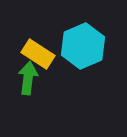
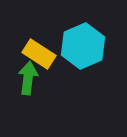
yellow rectangle: moved 1 px right
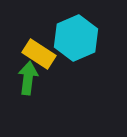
cyan hexagon: moved 7 px left, 8 px up
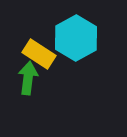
cyan hexagon: rotated 6 degrees counterclockwise
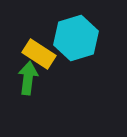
cyan hexagon: rotated 12 degrees clockwise
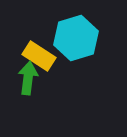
yellow rectangle: moved 2 px down
